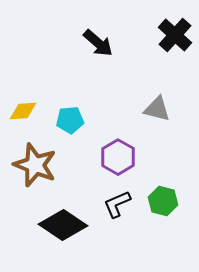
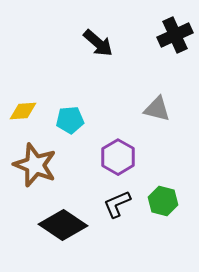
black cross: rotated 24 degrees clockwise
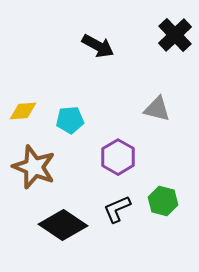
black cross: rotated 20 degrees counterclockwise
black arrow: moved 3 px down; rotated 12 degrees counterclockwise
brown star: moved 1 px left, 2 px down
black L-shape: moved 5 px down
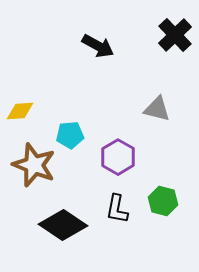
yellow diamond: moved 3 px left
cyan pentagon: moved 15 px down
brown star: moved 2 px up
black L-shape: rotated 56 degrees counterclockwise
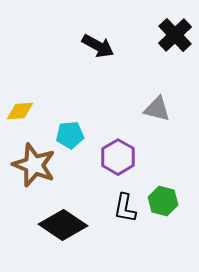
black L-shape: moved 8 px right, 1 px up
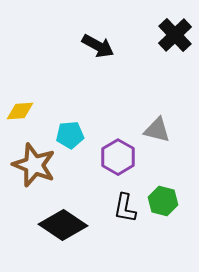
gray triangle: moved 21 px down
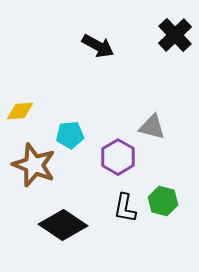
gray triangle: moved 5 px left, 3 px up
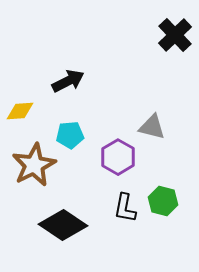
black arrow: moved 30 px left, 35 px down; rotated 56 degrees counterclockwise
brown star: rotated 24 degrees clockwise
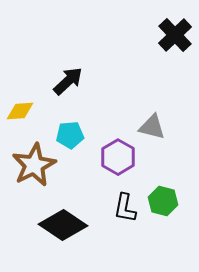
black arrow: rotated 16 degrees counterclockwise
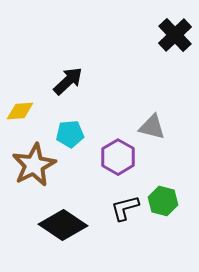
cyan pentagon: moved 1 px up
black L-shape: rotated 64 degrees clockwise
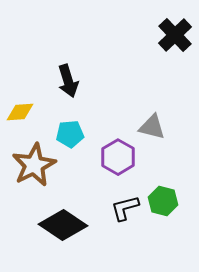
black arrow: rotated 116 degrees clockwise
yellow diamond: moved 1 px down
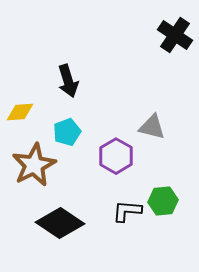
black cross: rotated 12 degrees counterclockwise
cyan pentagon: moved 3 px left, 2 px up; rotated 16 degrees counterclockwise
purple hexagon: moved 2 px left, 1 px up
green hexagon: rotated 20 degrees counterclockwise
black L-shape: moved 2 px right, 3 px down; rotated 20 degrees clockwise
black diamond: moved 3 px left, 2 px up
